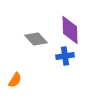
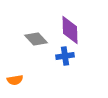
orange semicircle: rotated 49 degrees clockwise
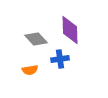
blue cross: moved 5 px left, 3 px down
orange semicircle: moved 15 px right, 10 px up
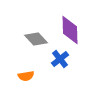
blue cross: rotated 30 degrees counterclockwise
orange semicircle: moved 4 px left, 6 px down
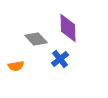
purple diamond: moved 2 px left, 2 px up
orange semicircle: moved 10 px left, 10 px up
